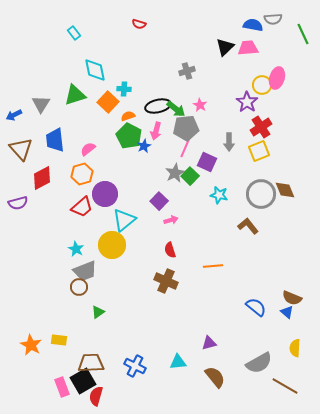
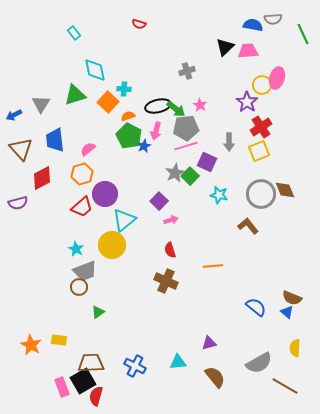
pink trapezoid at (248, 48): moved 3 px down
pink line at (186, 146): rotated 50 degrees clockwise
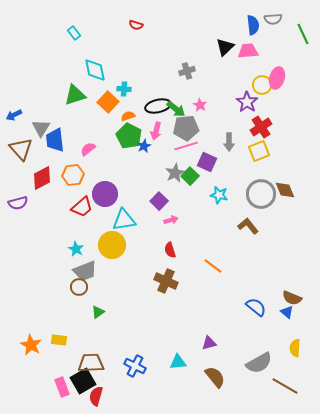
red semicircle at (139, 24): moved 3 px left, 1 px down
blue semicircle at (253, 25): rotated 72 degrees clockwise
gray triangle at (41, 104): moved 24 px down
orange hexagon at (82, 174): moved 9 px left, 1 px down; rotated 10 degrees clockwise
cyan triangle at (124, 220): rotated 30 degrees clockwise
orange line at (213, 266): rotated 42 degrees clockwise
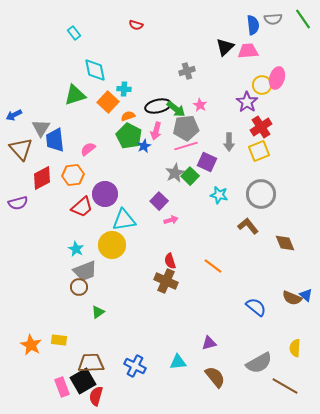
green line at (303, 34): moved 15 px up; rotated 10 degrees counterclockwise
brown diamond at (285, 190): moved 53 px down
red semicircle at (170, 250): moved 11 px down
blue triangle at (287, 312): moved 19 px right, 17 px up
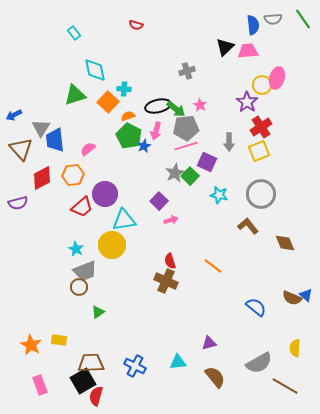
pink rectangle at (62, 387): moved 22 px left, 2 px up
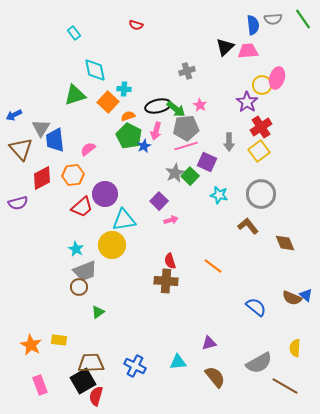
yellow square at (259, 151): rotated 15 degrees counterclockwise
brown cross at (166, 281): rotated 20 degrees counterclockwise
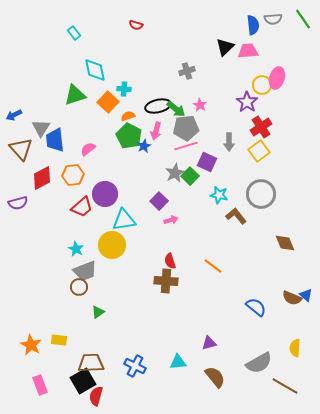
brown L-shape at (248, 226): moved 12 px left, 10 px up
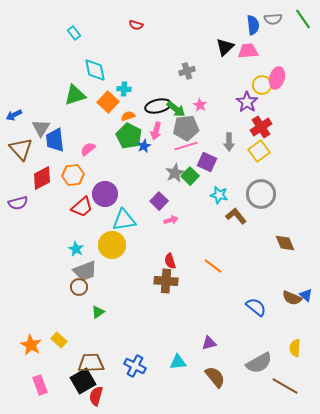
yellow rectangle at (59, 340): rotated 35 degrees clockwise
